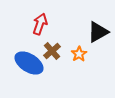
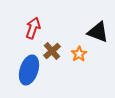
red arrow: moved 7 px left, 4 px down
black triangle: rotated 50 degrees clockwise
blue ellipse: moved 7 px down; rotated 76 degrees clockwise
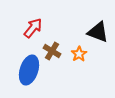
red arrow: rotated 20 degrees clockwise
brown cross: rotated 18 degrees counterclockwise
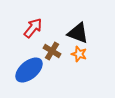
black triangle: moved 20 px left, 1 px down
orange star: rotated 21 degrees counterclockwise
blue ellipse: rotated 32 degrees clockwise
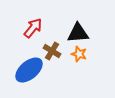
black triangle: rotated 25 degrees counterclockwise
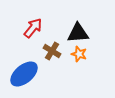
blue ellipse: moved 5 px left, 4 px down
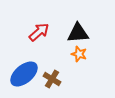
red arrow: moved 6 px right, 4 px down; rotated 10 degrees clockwise
brown cross: moved 28 px down
